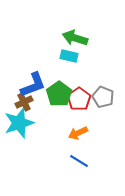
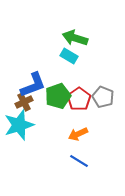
cyan rectangle: rotated 18 degrees clockwise
green pentagon: moved 1 px left, 2 px down; rotated 15 degrees clockwise
cyan star: moved 2 px down
orange arrow: moved 1 px down
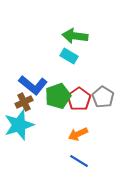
green arrow: moved 2 px up; rotated 10 degrees counterclockwise
blue L-shape: rotated 60 degrees clockwise
gray pentagon: rotated 10 degrees clockwise
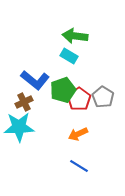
blue L-shape: moved 2 px right, 5 px up
green pentagon: moved 5 px right, 6 px up
cyan star: moved 2 px down; rotated 16 degrees clockwise
blue line: moved 5 px down
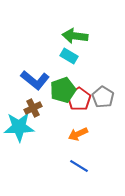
brown cross: moved 9 px right, 6 px down
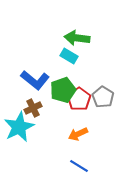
green arrow: moved 2 px right, 2 px down
cyan star: rotated 24 degrees counterclockwise
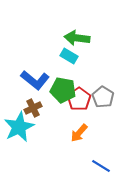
green pentagon: rotated 30 degrees clockwise
orange arrow: moved 1 px right, 1 px up; rotated 24 degrees counterclockwise
blue line: moved 22 px right
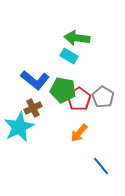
blue line: rotated 18 degrees clockwise
